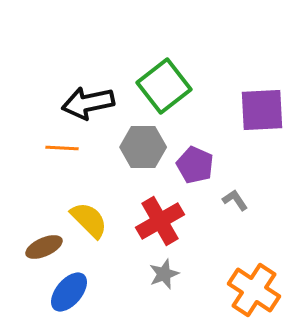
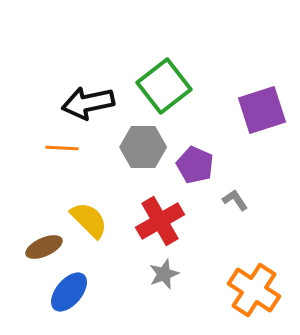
purple square: rotated 15 degrees counterclockwise
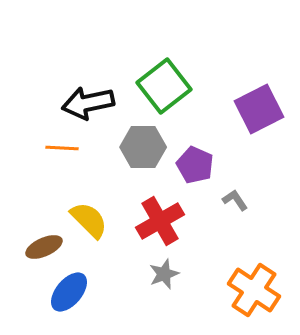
purple square: moved 3 px left, 1 px up; rotated 9 degrees counterclockwise
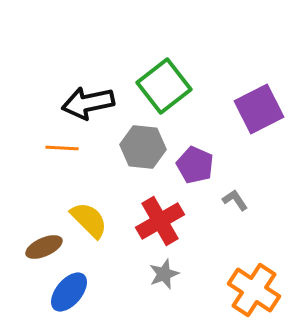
gray hexagon: rotated 6 degrees clockwise
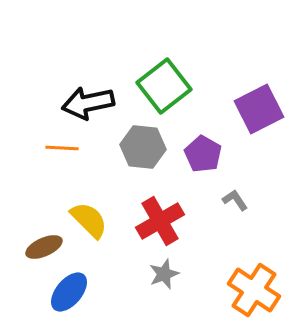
purple pentagon: moved 8 px right, 11 px up; rotated 6 degrees clockwise
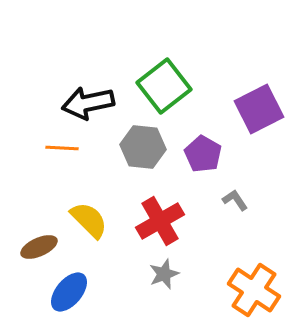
brown ellipse: moved 5 px left
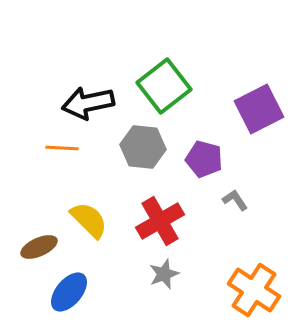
purple pentagon: moved 1 px right, 5 px down; rotated 15 degrees counterclockwise
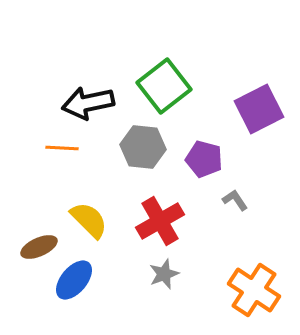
blue ellipse: moved 5 px right, 12 px up
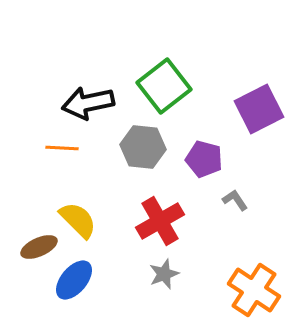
yellow semicircle: moved 11 px left
